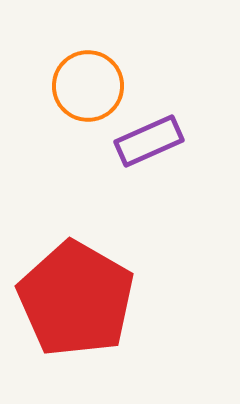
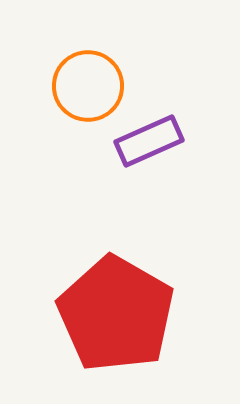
red pentagon: moved 40 px right, 15 px down
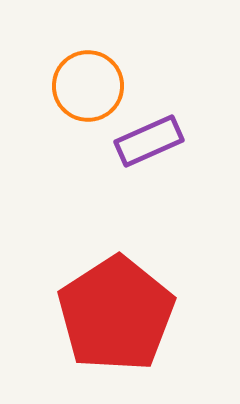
red pentagon: rotated 9 degrees clockwise
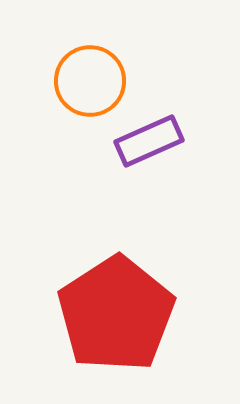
orange circle: moved 2 px right, 5 px up
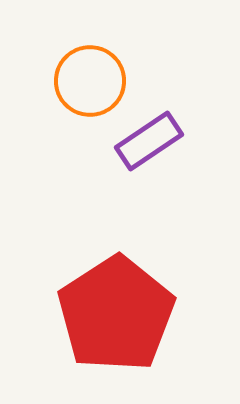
purple rectangle: rotated 10 degrees counterclockwise
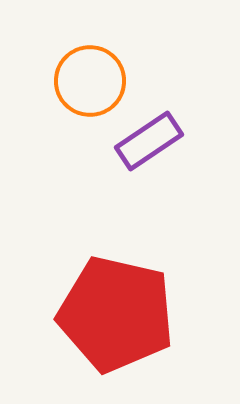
red pentagon: rotated 26 degrees counterclockwise
